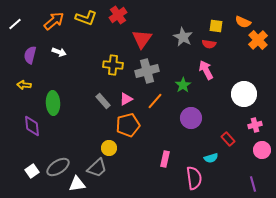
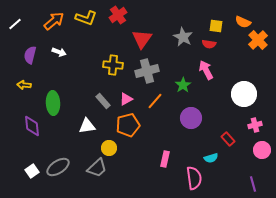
white triangle: moved 10 px right, 58 px up
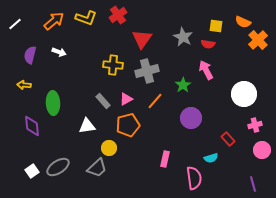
red semicircle: moved 1 px left
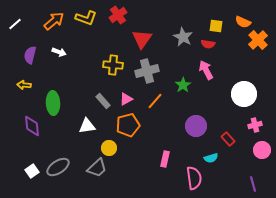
purple circle: moved 5 px right, 8 px down
